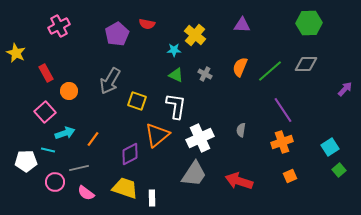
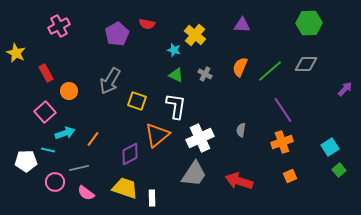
cyan star: rotated 16 degrees clockwise
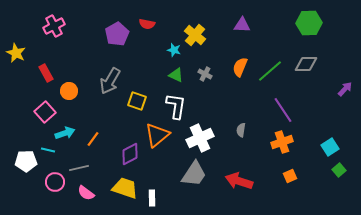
pink cross: moved 5 px left
